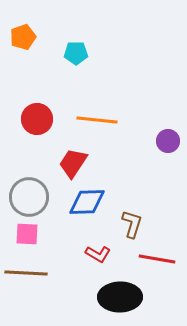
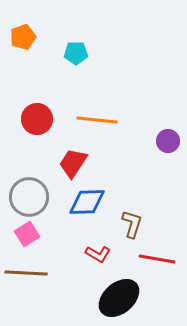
pink square: rotated 35 degrees counterclockwise
black ellipse: moved 1 px left, 1 px down; rotated 39 degrees counterclockwise
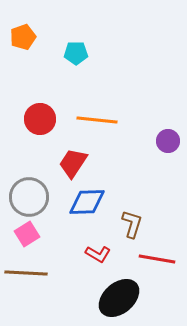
red circle: moved 3 px right
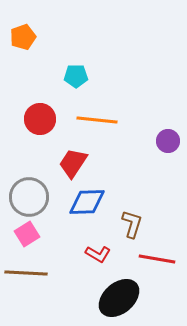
cyan pentagon: moved 23 px down
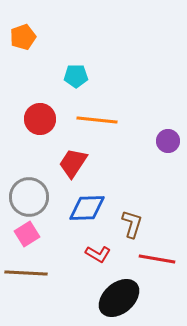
blue diamond: moved 6 px down
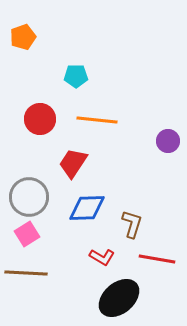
red L-shape: moved 4 px right, 3 px down
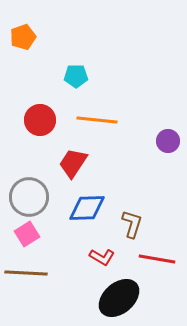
red circle: moved 1 px down
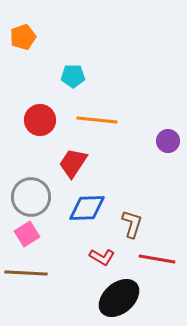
cyan pentagon: moved 3 px left
gray circle: moved 2 px right
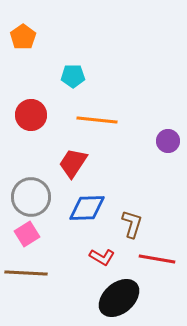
orange pentagon: rotated 15 degrees counterclockwise
red circle: moved 9 px left, 5 px up
